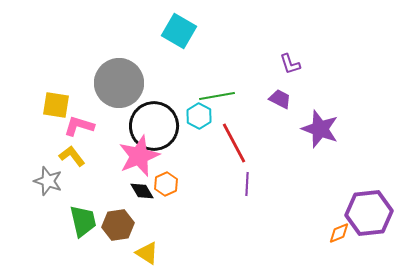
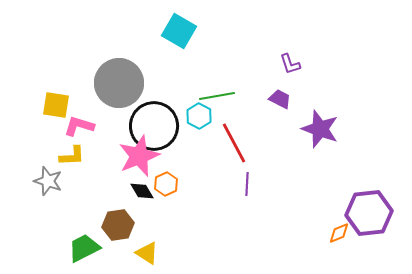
yellow L-shape: rotated 124 degrees clockwise
green trapezoid: moved 1 px right, 27 px down; rotated 104 degrees counterclockwise
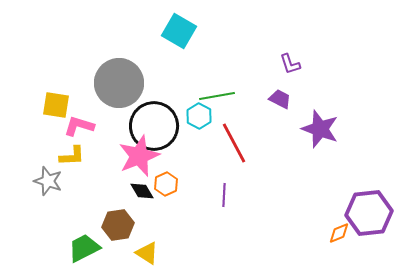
purple line: moved 23 px left, 11 px down
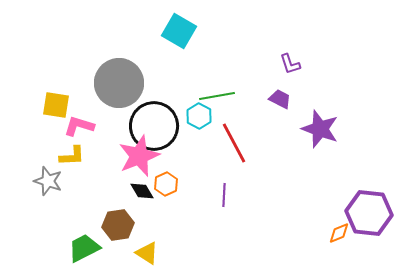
purple hexagon: rotated 12 degrees clockwise
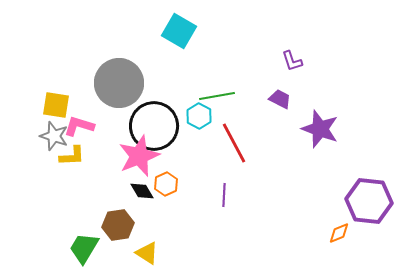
purple L-shape: moved 2 px right, 3 px up
gray star: moved 6 px right, 45 px up
purple hexagon: moved 12 px up
green trapezoid: rotated 32 degrees counterclockwise
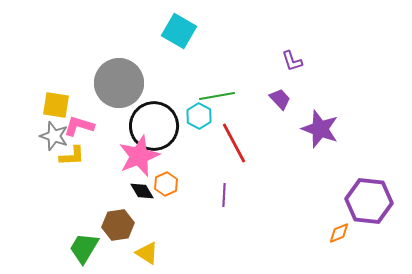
purple trapezoid: rotated 20 degrees clockwise
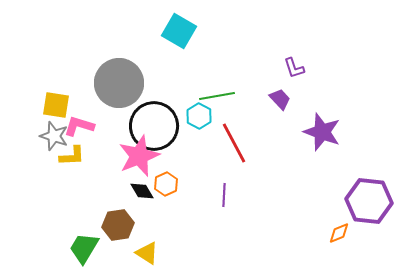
purple L-shape: moved 2 px right, 7 px down
purple star: moved 2 px right, 3 px down
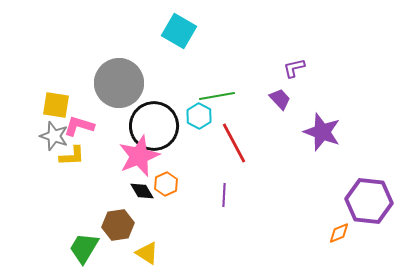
purple L-shape: rotated 95 degrees clockwise
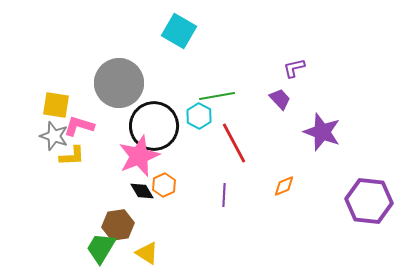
orange hexagon: moved 2 px left, 1 px down
orange diamond: moved 55 px left, 47 px up
green trapezoid: moved 17 px right
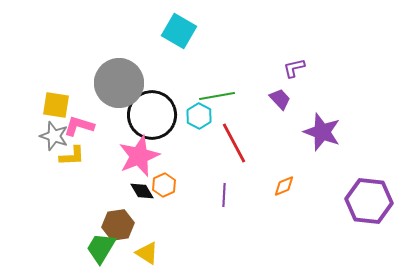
black circle: moved 2 px left, 11 px up
